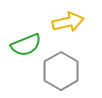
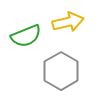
green semicircle: moved 9 px up
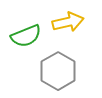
gray hexagon: moved 3 px left
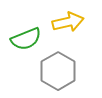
green semicircle: moved 3 px down
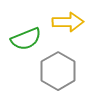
yellow arrow: rotated 12 degrees clockwise
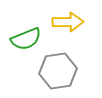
gray hexagon: rotated 21 degrees clockwise
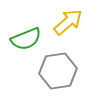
yellow arrow: rotated 40 degrees counterclockwise
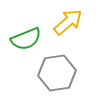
gray hexagon: moved 1 px left, 2 px down
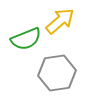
yellow arrow: moved 8 px left, 1 px up
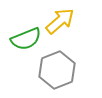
gray hexagon: moved 3 px up; rotated 12 degrees counterclockwise
